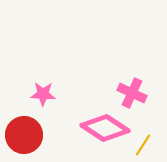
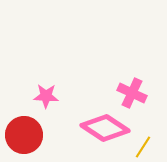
pink star: moved 3 px right, 2 px down
yellow line: moved 2 px down
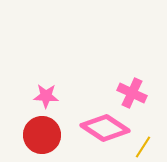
red circle: moved 18 px right
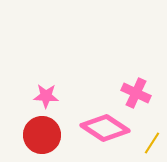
pink cross: moved 4 px right
yellow line: moved 9 px right, 4 px up
